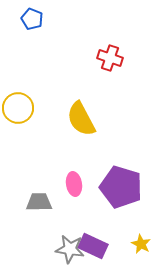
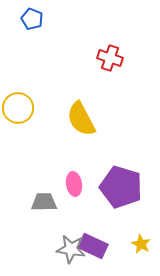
gray trapezoid: moved 5 px right
gray star: moved 1 px right
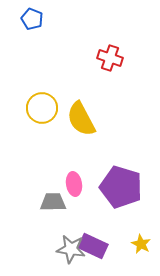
yellow circle: moved 24 px right
gray trapezoid: moved 9 px right
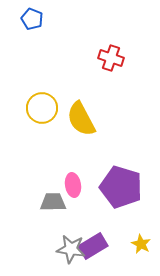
red cross: moved 1 px right
pink ellipse: moved 1 px left, 1 px down
purple rectangle: rotated 56 degrees counterclockwise
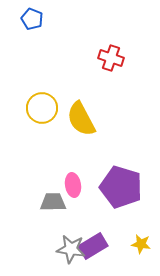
yellow star: rotated 18 degrees counterclockwise
